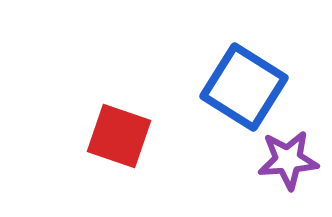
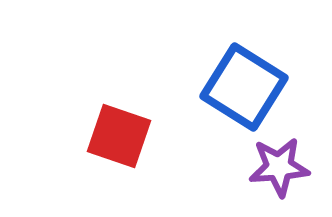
purple star: moved 9 px left, 7 px down
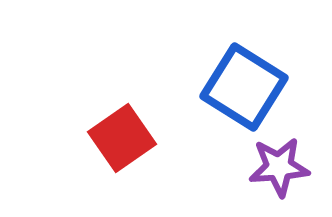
red square: moved 3 px right, 2 px down; rotated 36 degrees clockwise
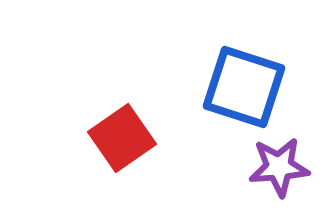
blue square: rotated 14 degrees counterclockwise
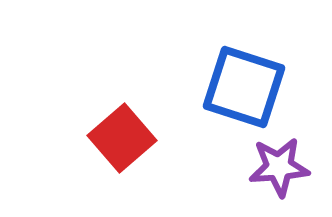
red square: rotated 6 degrees counterclockwise
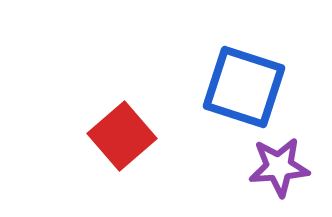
red square: moved 2 px up
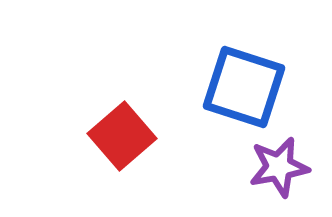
purple star: rotated 6 degrees counterclockwise
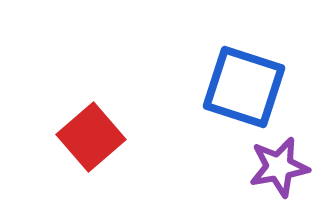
red square: moved 31 px left, 1 px down
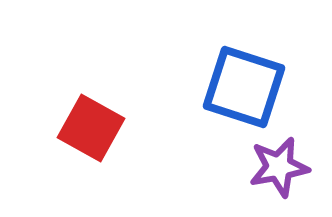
red square: moved 9 px up; rotated 20 degrees counterclockwise
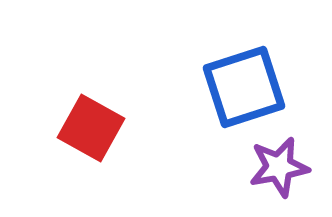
blue square: rotated 36 degrees counterclockwise
